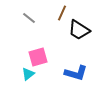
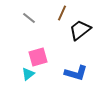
black trapezoid: moved 1 px right; rotated 110 degrees clockwise
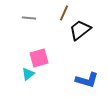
brown line: moved 2 px right
gray line: rotated 32 degrees counterclockwise
pink square: moved 1 px right, 1 px down
blue L-shape: moved 11 px right, 7 px down
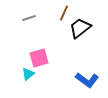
gray line: rotated 24 degrees counterclockwise
black trapezoid: moved 2 px up
blue L-shape: rotated 20 degrees clockwise
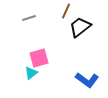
brown line: moved 2 px right, 2 px up
black trapezoid: moved 1 px up
cyan triangle: moved 3 px right, 1 px up
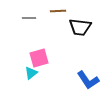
brown line: moved 8 px left; rotated 63 degrees clockwise
gray line: rotated 16 degrees clockwise
black trapezoid: rotated 135 degrees counterclockwise
blue L-shape: moved 1 px right; rotated 20 degrees clockwise
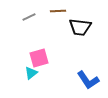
gray line: moved 1 px up; rotated 24 degrees counterclockwise
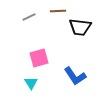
cyan triangle: moved 10 px down; rotated 24 degrees counterclockwise
blue L-shape: moved 13 px left, 4 px up
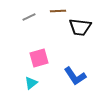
cyan triangle: rotated 24 degrees clockwise
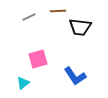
pink square: moved 1 px left, 1 px down
cyan triangle: moved 8 px left
